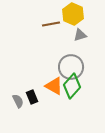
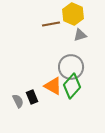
orange triangle: moved 1 px left
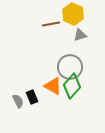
gray circle: moved 1 px left
